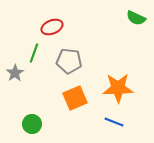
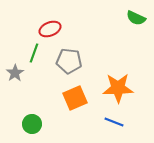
red ellipse: moved 2 px left, 2 px down
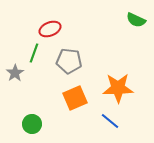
green semicircle: moved 2 px down
blue line: moved 4 px left, 1 px up; rotated 18 degrees clockwise
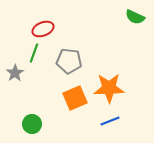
green semicircle: moved 1 px left, 3 px up
red ellipse: moved 7 px left
orange star: moved 9 px left
blue line: rotated 60 degrees counterclockwise
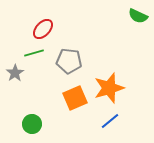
green semicircle: moved 3 px right, 1 px up
red ellipse: rotated 25 degrees counterclockwise
green line: rotated 54 degrees clockwise
orange star: rotated 16 degrees counterclockwise
blue line: rotated 18 degrees counterclockwise
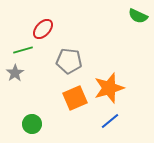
green line: moved 11 px left, 3 px up
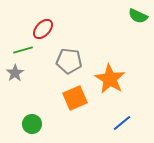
orange star: moved 1 px right, 9 px up; rotated 24 degrees counterclockwise
blue line: moved 12 px right, 2 px down
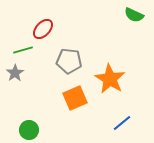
green semicircle: moved 4 px left, 1 px up
green circle: moved 3 px left, 6 px down
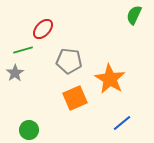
green semicircle: rotated 90 degrees clockwise
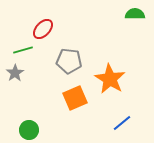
green semicircle: moved 1 px right, 1 px up; rotated 66 degrees clockwise
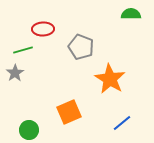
green semicircle: moved 4 px left
red ellipse: rotated 45 degrees clockwise
gray pentagon: moved 12 px right, 14 px up; rotated 15 degrees clockwise
orange square: moved 6 px left, 14 px down
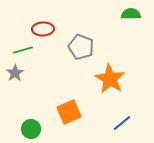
green circle: moved 2 px right, 1 px up
